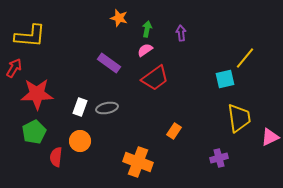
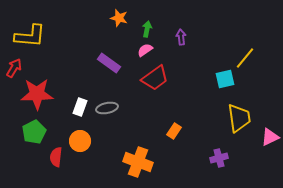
purple arrow: moved 4 px down
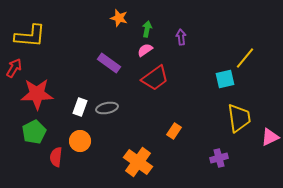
orange cross: rotated 16 degrees clockwise
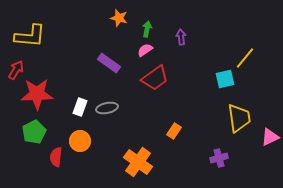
red arrow: moved 2 px right, 2 px down
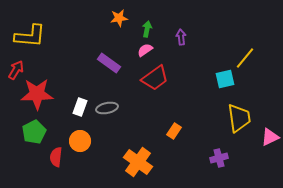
orange star: rotated 24 degrees counterclockwise
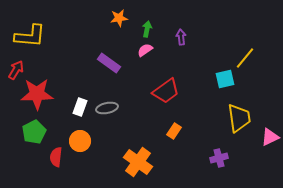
red trapezoid: moved 11 px right, 13 px down
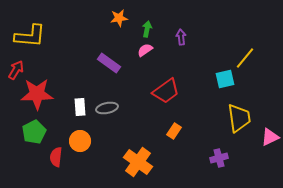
white rectangle: rotated 24 degrees counterclockwise
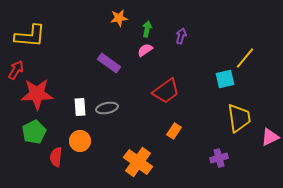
purple arrow: moved 1 px up; rotated 21 degrees clockwise
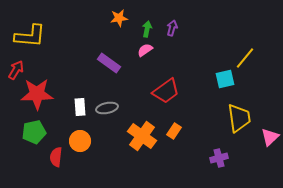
purple arrow: moved 9 px left, 8 px up
green pentagon: rotated 15 degrees clockwise
pink triangle: rotated 18 degrees counterclockwise
orange cross: moved 4 px right, 26 px up
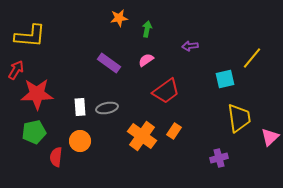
purple arrow: moved 18 px right, 18 px down; rotated 112 degrees counterclockwise
pink semicircle: moved 1 px right, 10 px down
yellow line: moved 7 px right
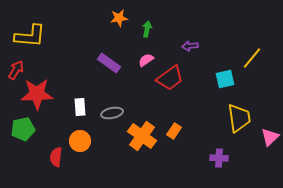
red trapezoid: moved 4 px right, 13 px up
gray ellipse: moved 5 px right, 5 px down
green pentagon: moved 11 px left, 3 px up
purple cross: rotated 18 degrees clockwise
